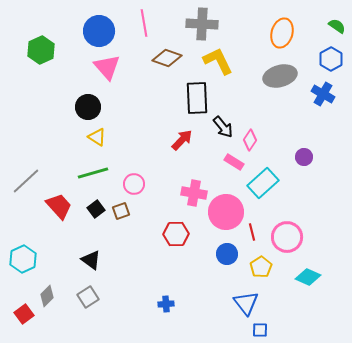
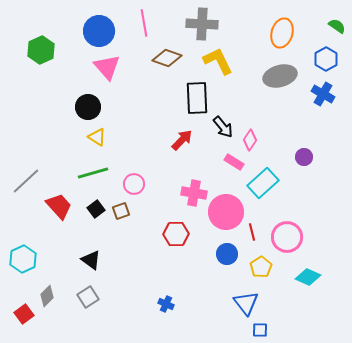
blue hexagon at (331, 59): moved 5 px left
blue cross at (166, 304): rotated 28 degrees clockwise
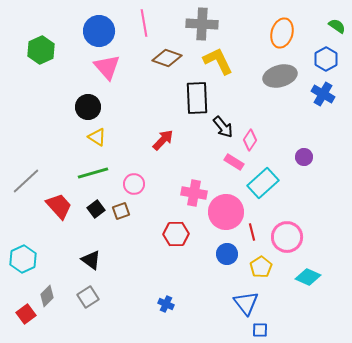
red arrow at (182, 140): moved 19 px left
red square at (24, 314): moved 2 px right
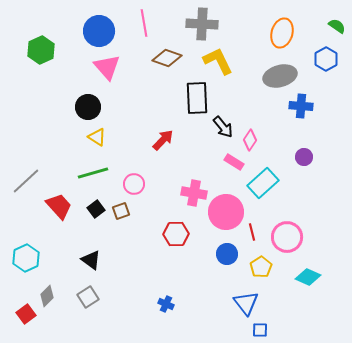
blue cross at (323, 94): moved 22 px left, 12 px down; rotated 25 degrees counterclockwise
cyan hexagon at (23, 259): moved 3 px right, 1 px up
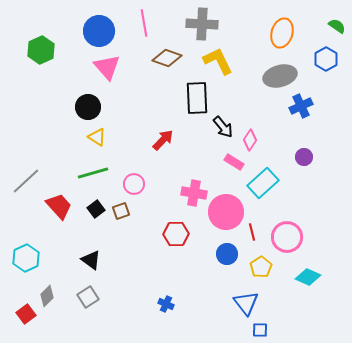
blue cross at (301, 106): rotated 30 degrees counterclockwise
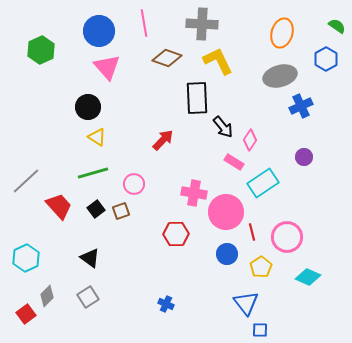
cyan rectangle at (263, 183): rotated 8 degrees clockwise
black triangle at (91, 260): moved 1 px left, 2 px up
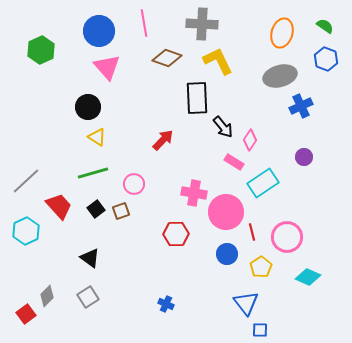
green semicircle at (337, 26): moved 12 px left
blue hexagon at (326, 59): rotated 10 degrees counterclockwise
cyan hexagon at (26, 258): moved 27 px up
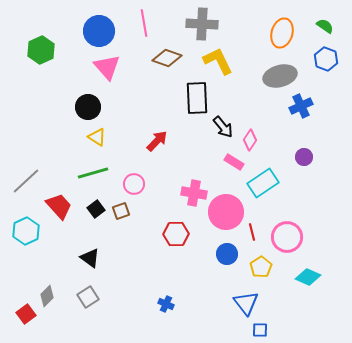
red arrow at (163, 140): moved 6 px left, 1 px down
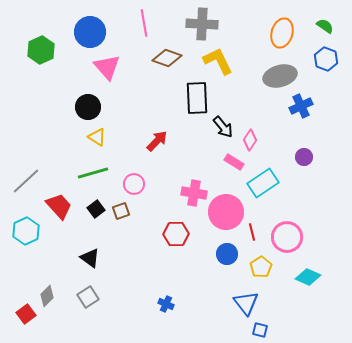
blue circle at (99, 31): moved 9 px left, 1 px down
blue square at (260, 330): rotated 14 degrees clockwise
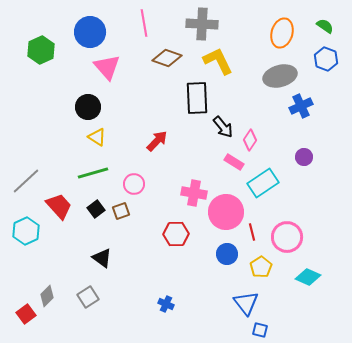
black triangle at (90, 258): moved 12 px right
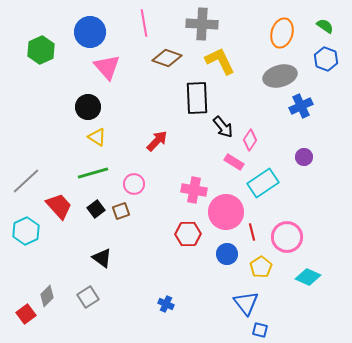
yellow L-shape at (218, 61): moved 2 px right
pink cross at (194, 193): moved 3 px up
red hexagon at (176, 234): moved 12 px right
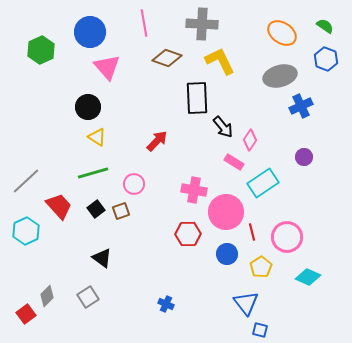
orange ellipse at (282, 33): rotated 72 degrees counterclockwise
